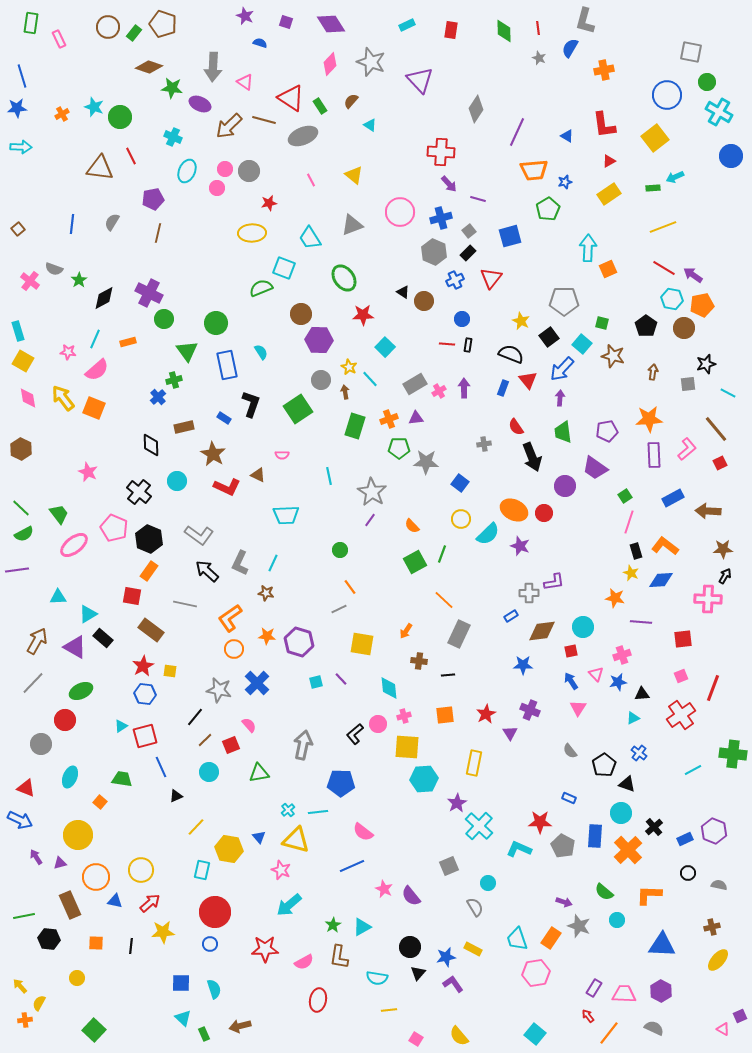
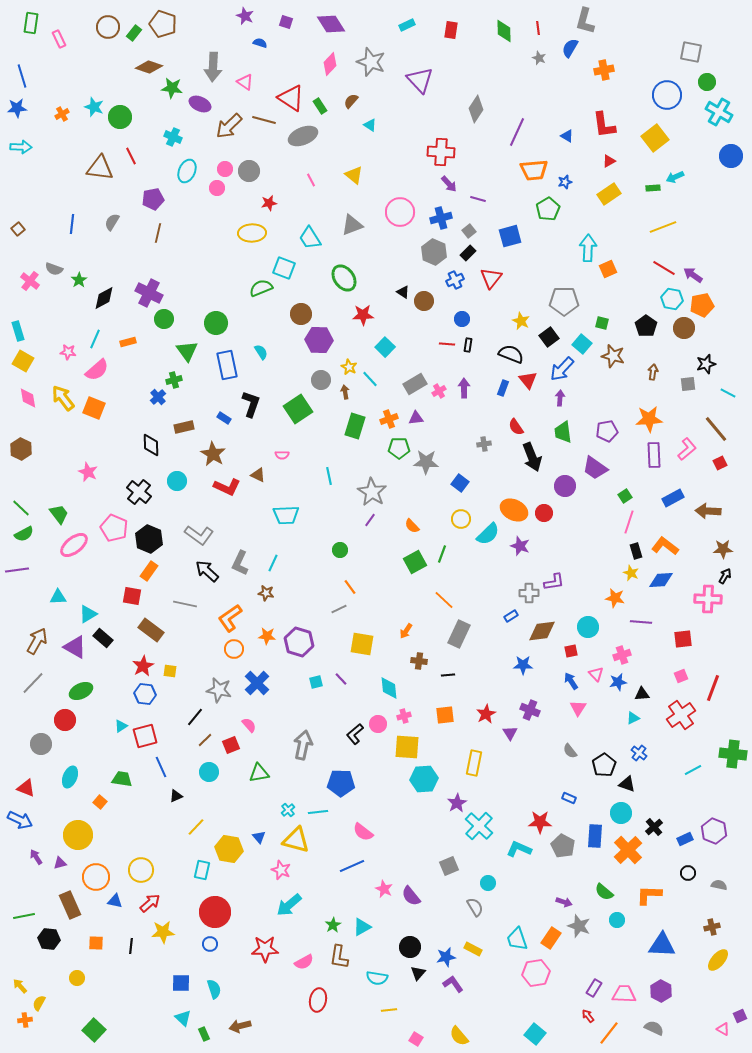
cyan circle at (583, 627): moved 5 px right
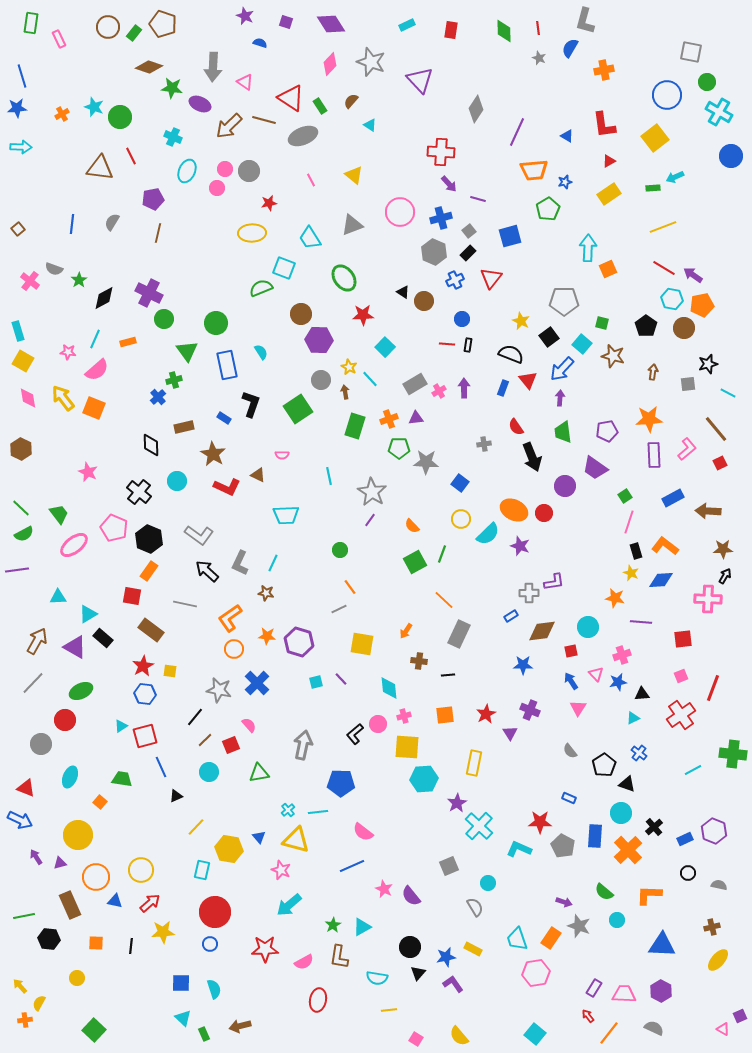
black star at (706, 364): moved 2 px right
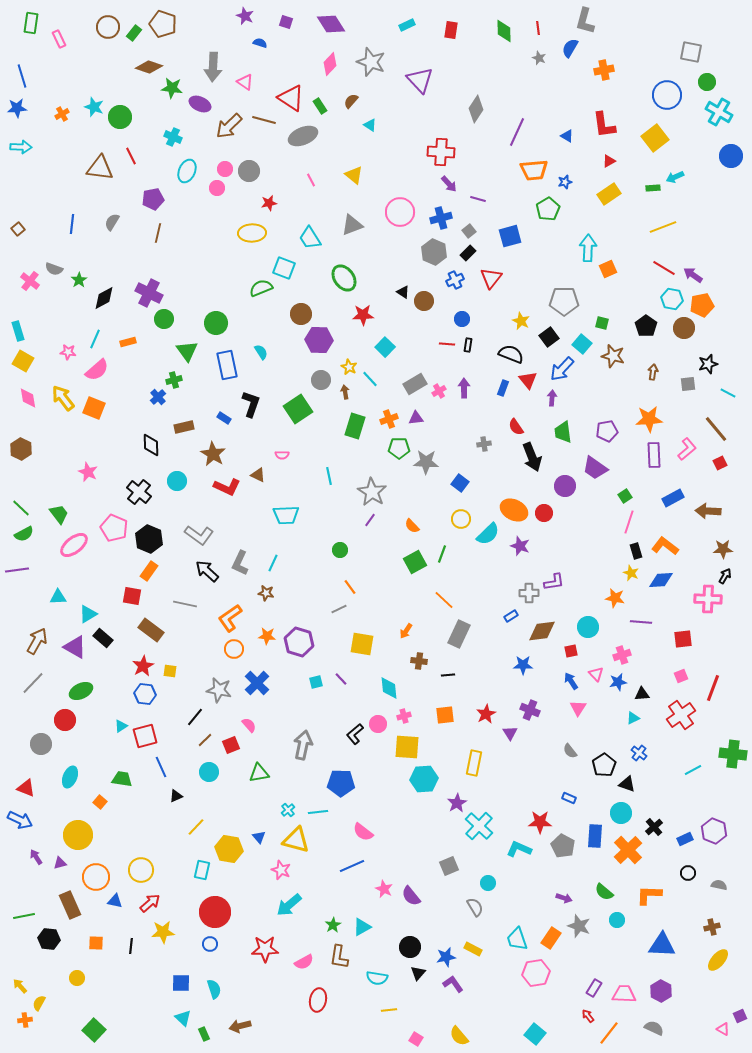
purple arrow at (560, 398): moved 8 px left
purple arrow at (564, 902): moved 4 px up
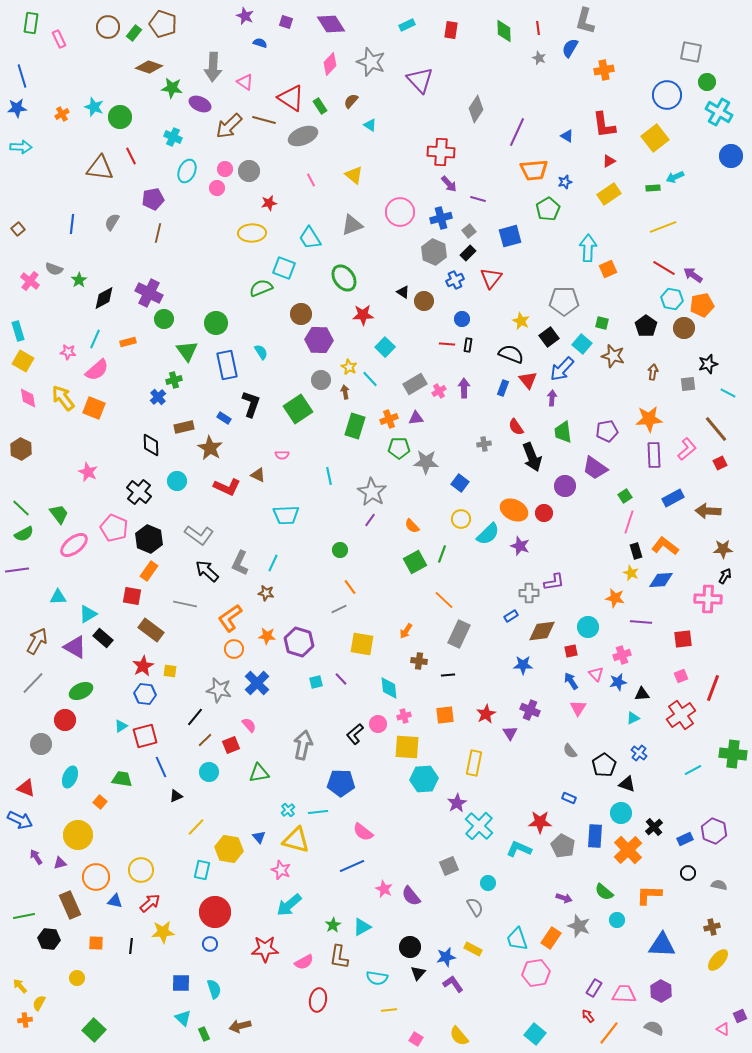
brown star at (213, 454): moved 3 px left, 6 px up
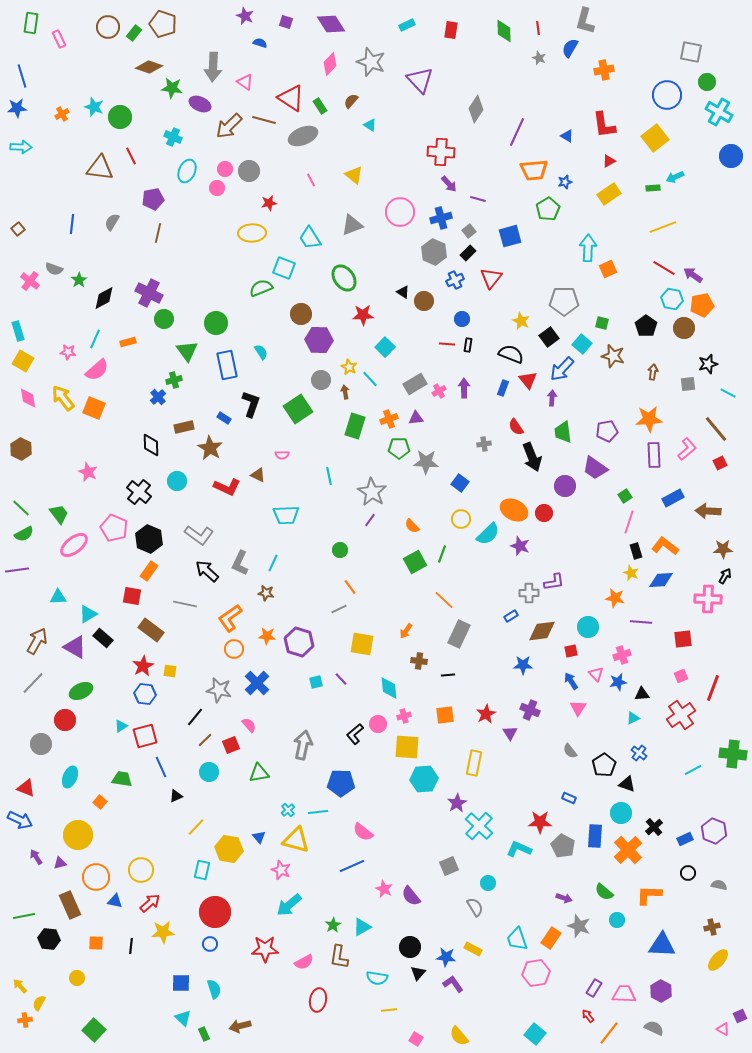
blue star at (446, 957): rotated 18 degrees clockwise
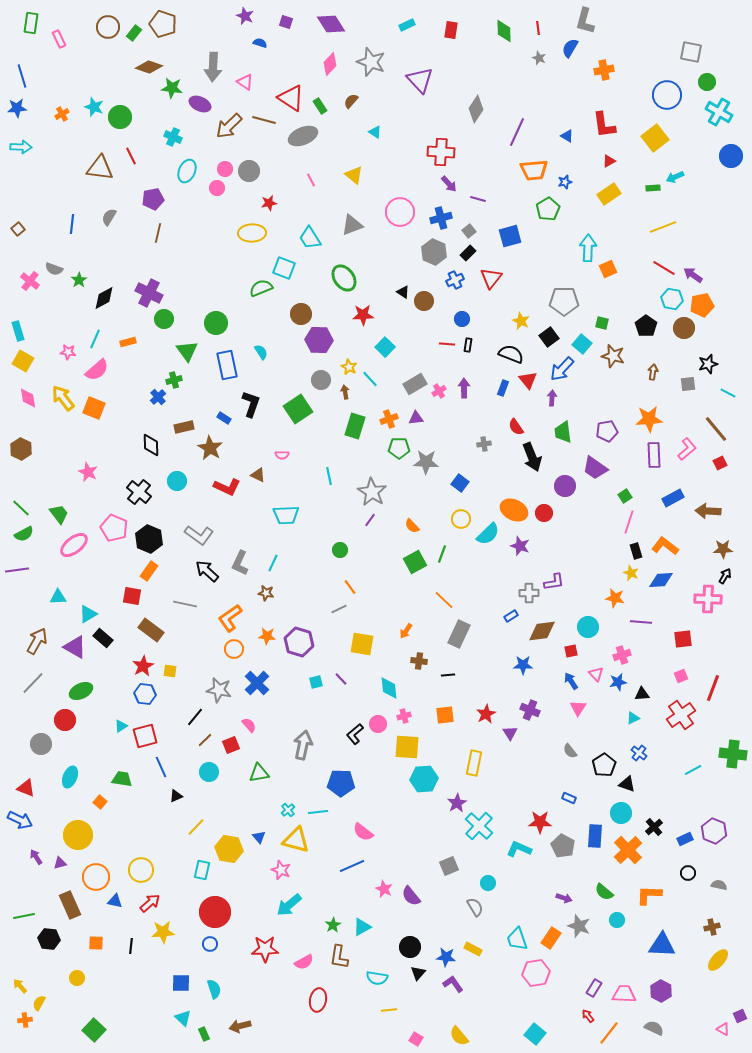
cyan triangle at (370, 125): moved 5 px right, 7 px down
gray semicircle at (112, 222): moved 3 px left, 5 px up
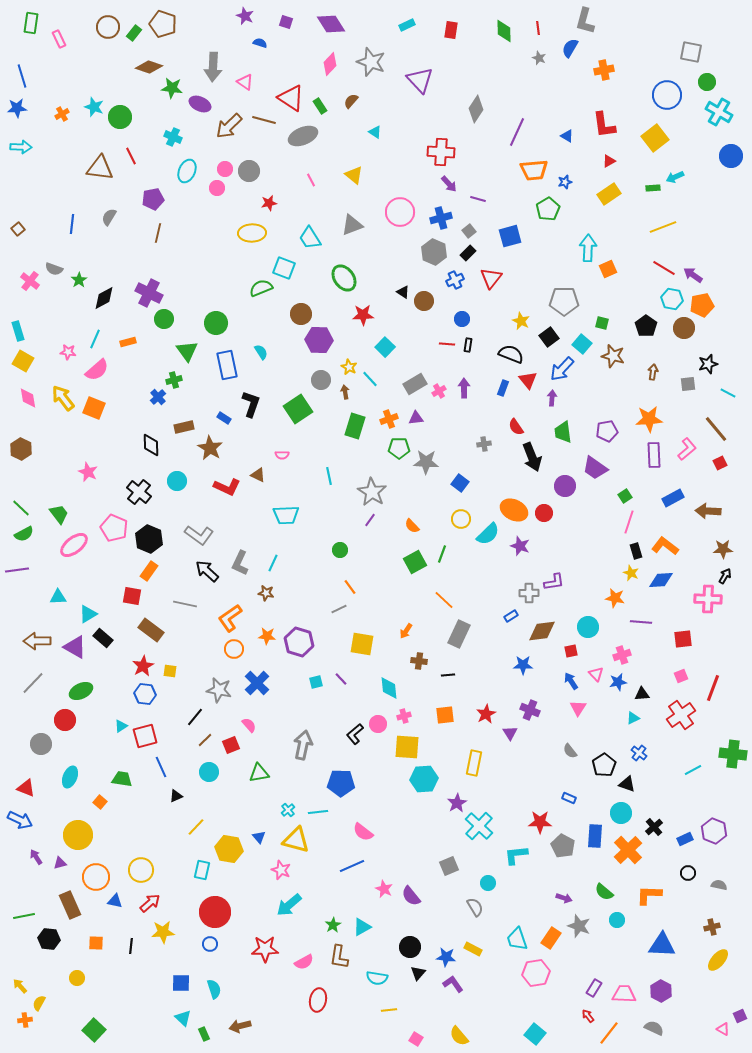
brown arrow at (37, 641): rotated 120 degrees counterclockwise
cyan L-shape at (519, 849): moved 3 px left, 6 px down; rotated 30 degrees counterclockwise
